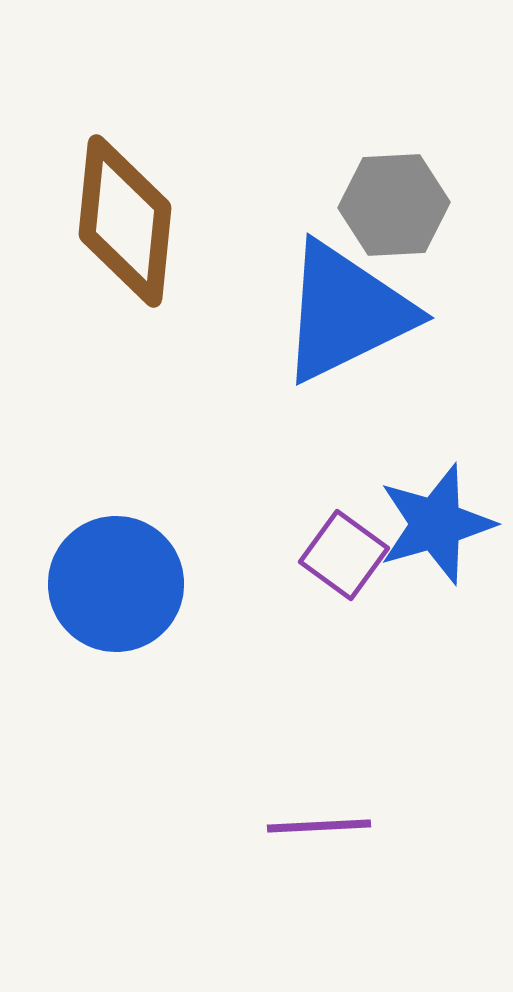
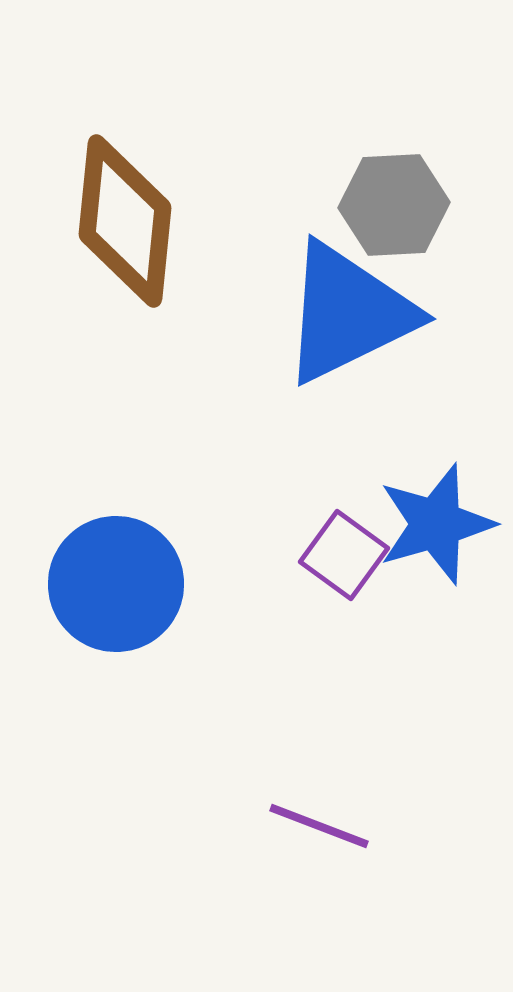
blue triangle: moved 2 px right, 1 px down
purple line: rotated 24 degrees clockwise
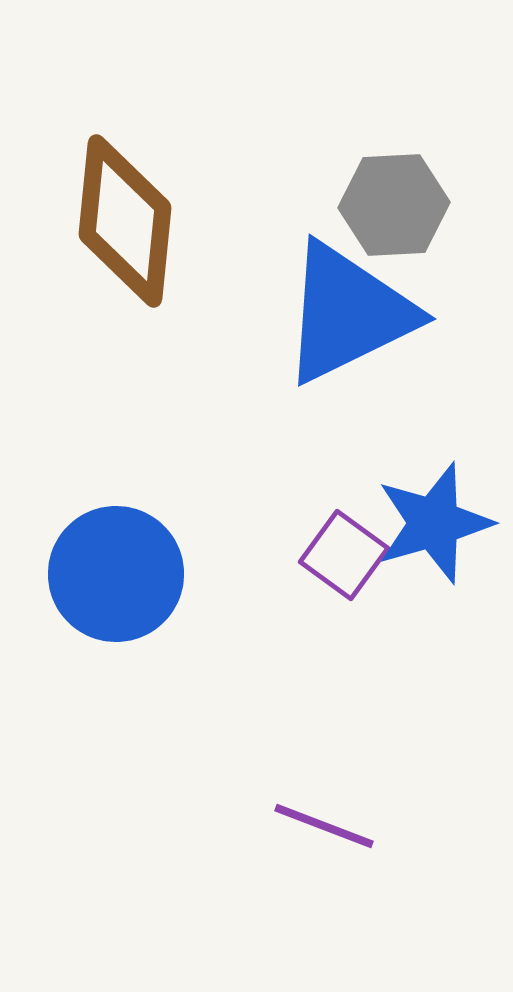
blue star: moved 2 px left, 1 px up
blue circle: moved 10 px up
purple line: moved 5 px right
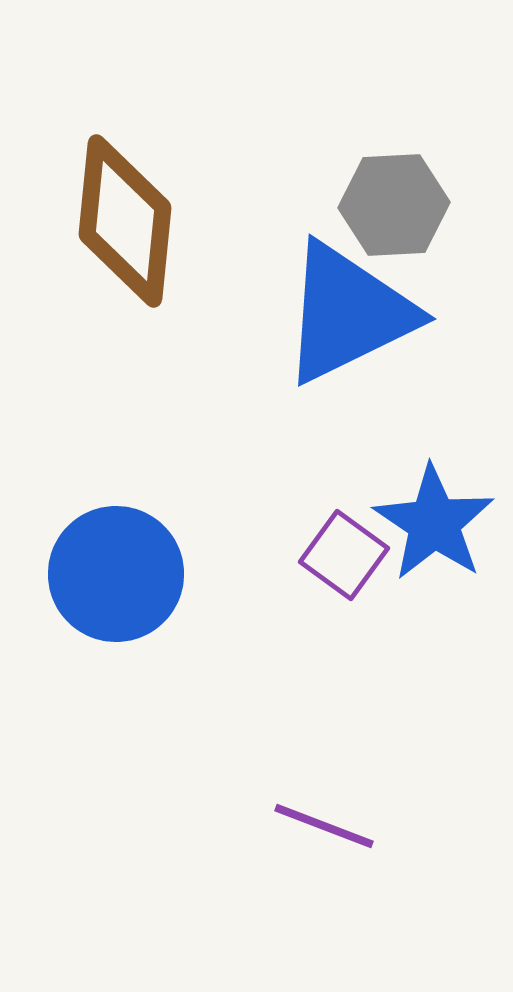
blue star: rotated 22 degrees counterclockwise
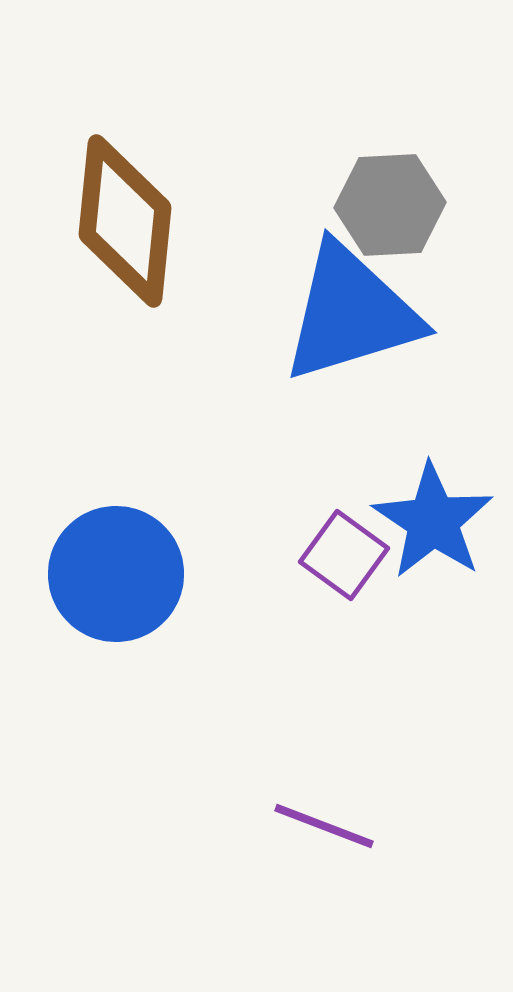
gray hexagon: moved 4 px left
blue triangle: moved 3 px right; rotated 9 degrees clockwise
blue star: moved 1 px left, 2 px up
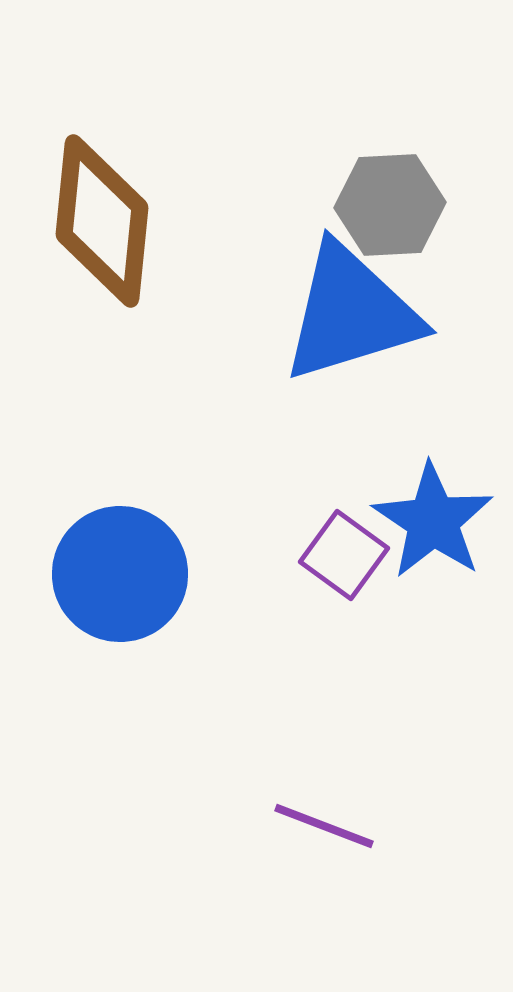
brown diamond: moved 23 px left
blue circle: moved 4 px right
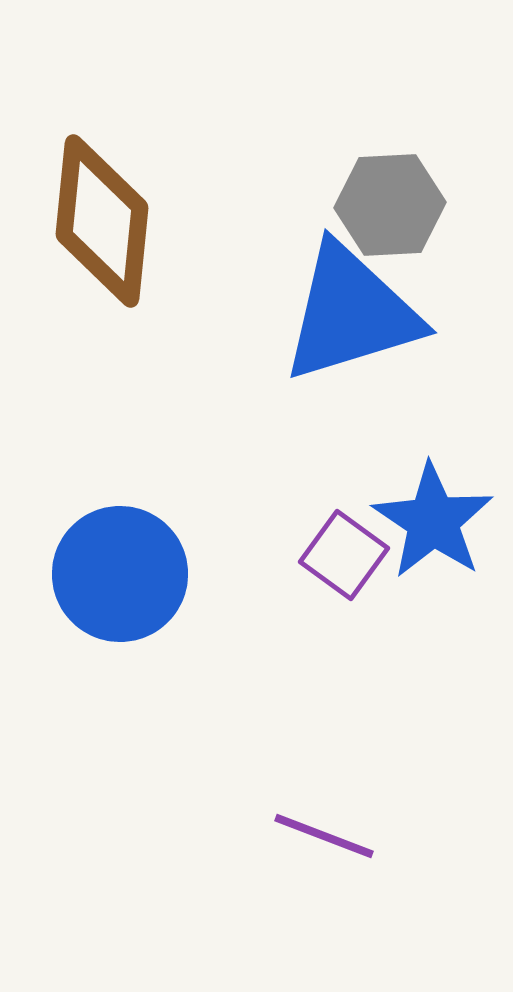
purple line: moved 10 px down
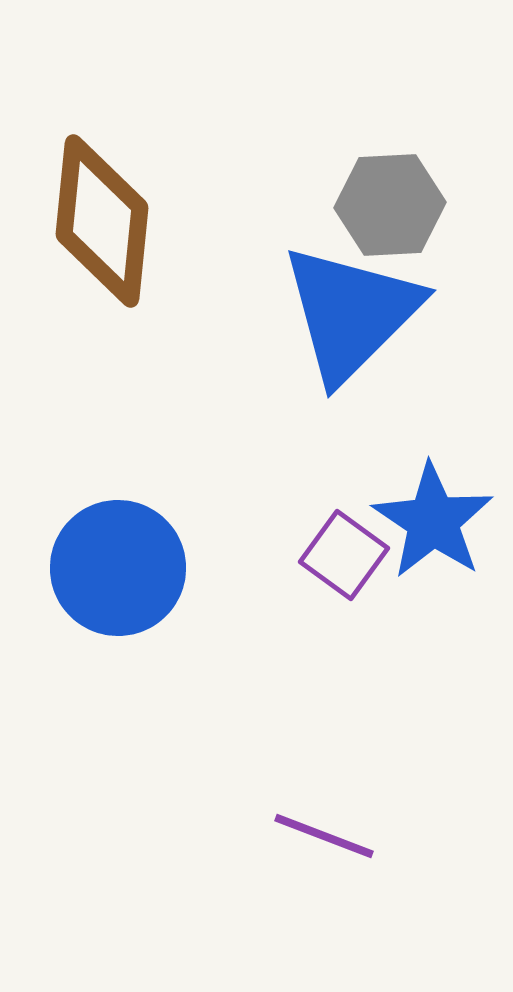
blue triangle: rotated 28 degrees counterclockwise
blue circle: moved 2 px left, 6 px up
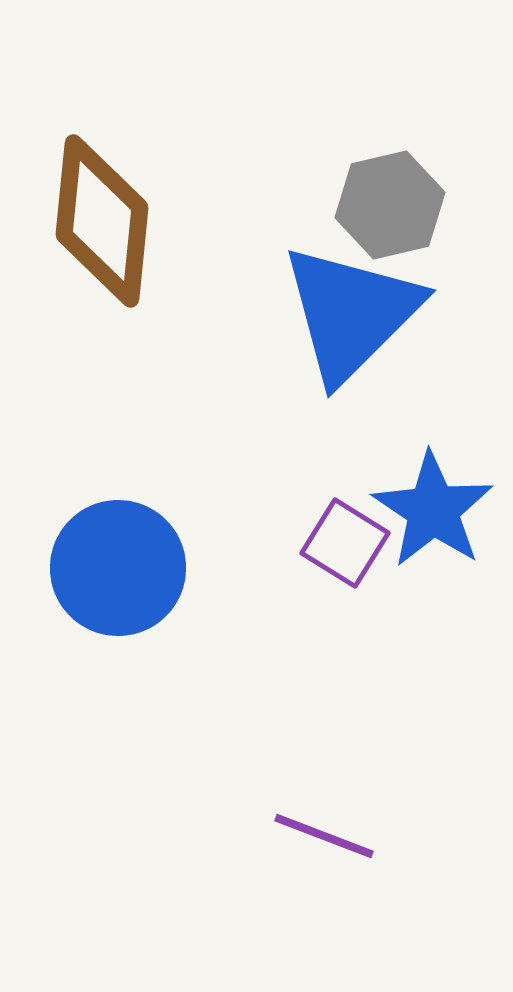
gray hexagon: rotated 10 degrees counterclockwise
blue star: moved 11 px up
purple square: moved 1 px right, 12 px up; rotated 4 degrees counterclockwise
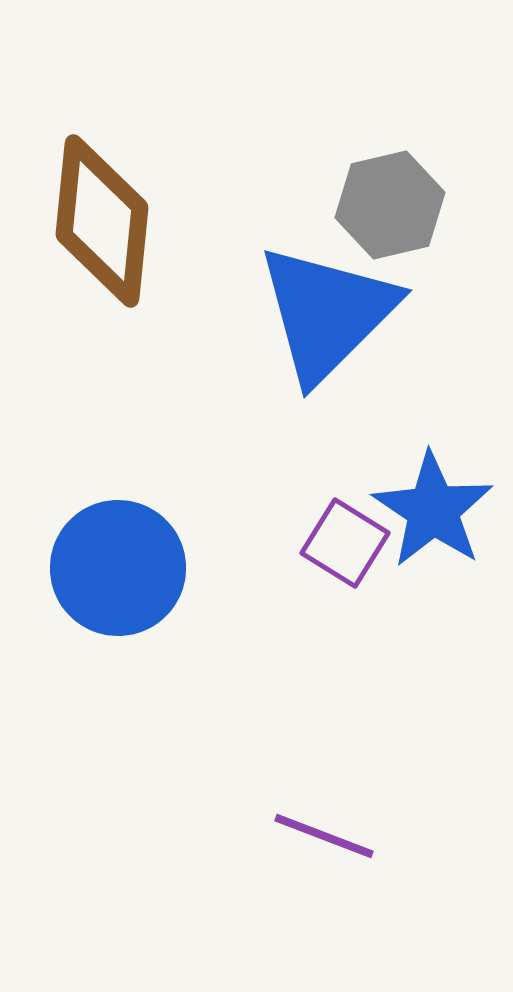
blue triangle: moved 24 px left
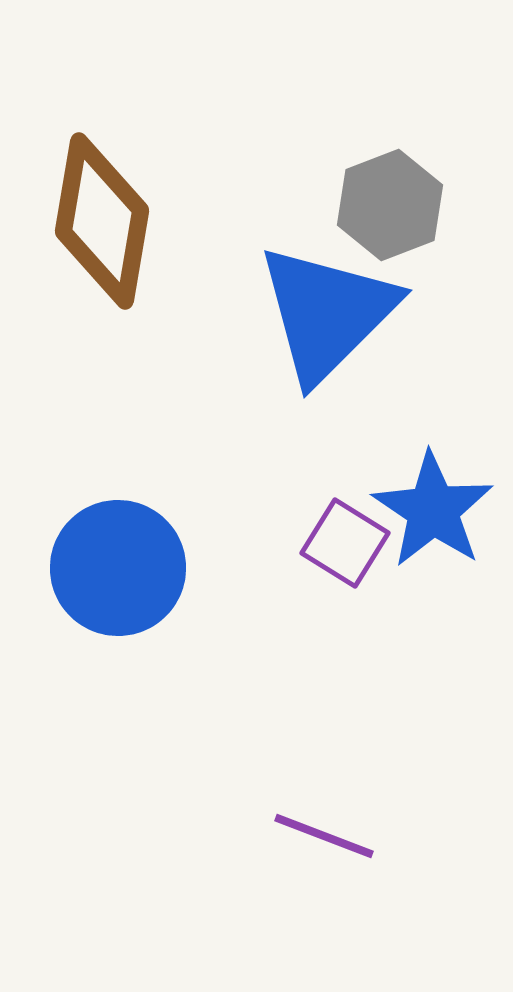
gray hexagon: rotated 8 degrees counterclockwise
brown diamond: rotated 4 degrees clockwise
